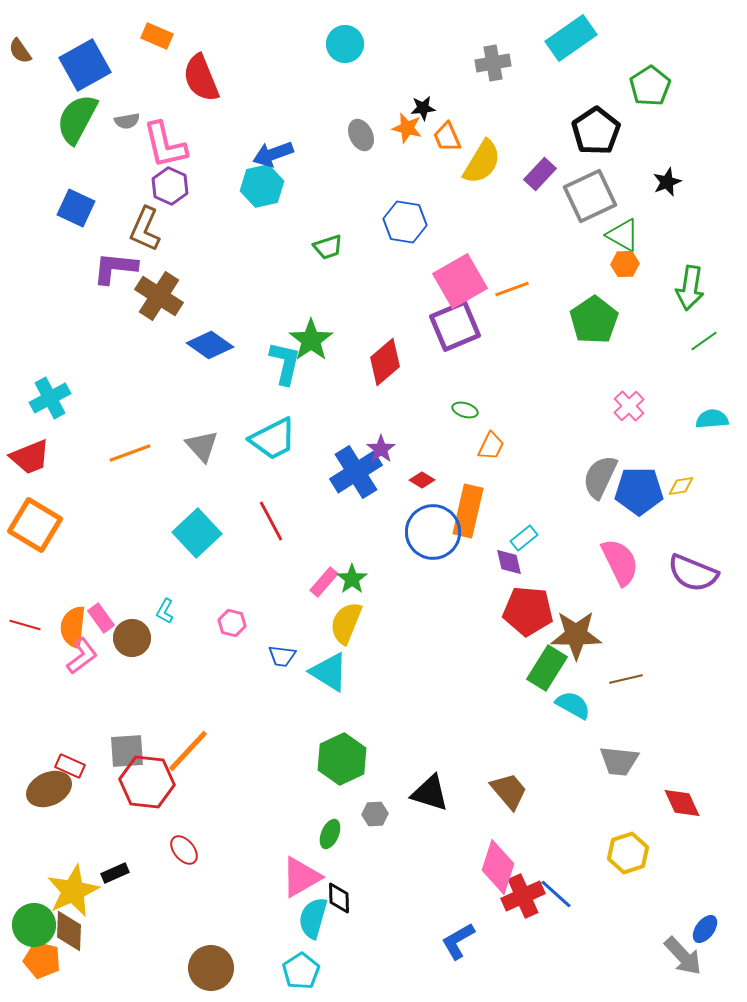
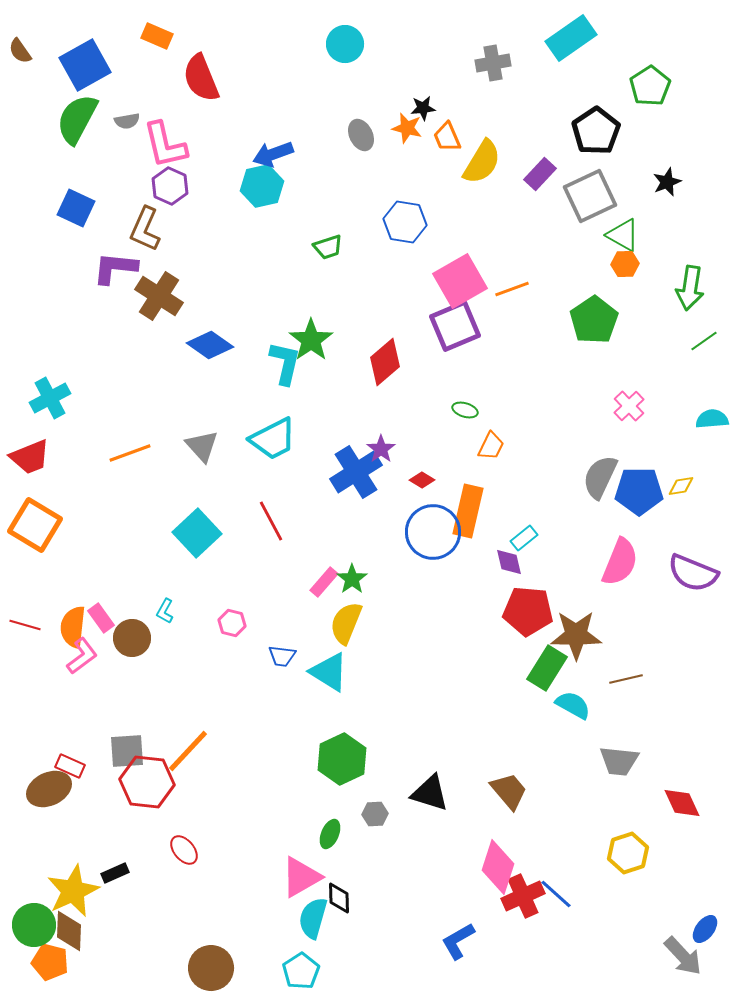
pink semicircle at (620, 562): rotated 48 degrees clockwise
orange pentagon at (42, 960): moved 8 px right, 2 px down
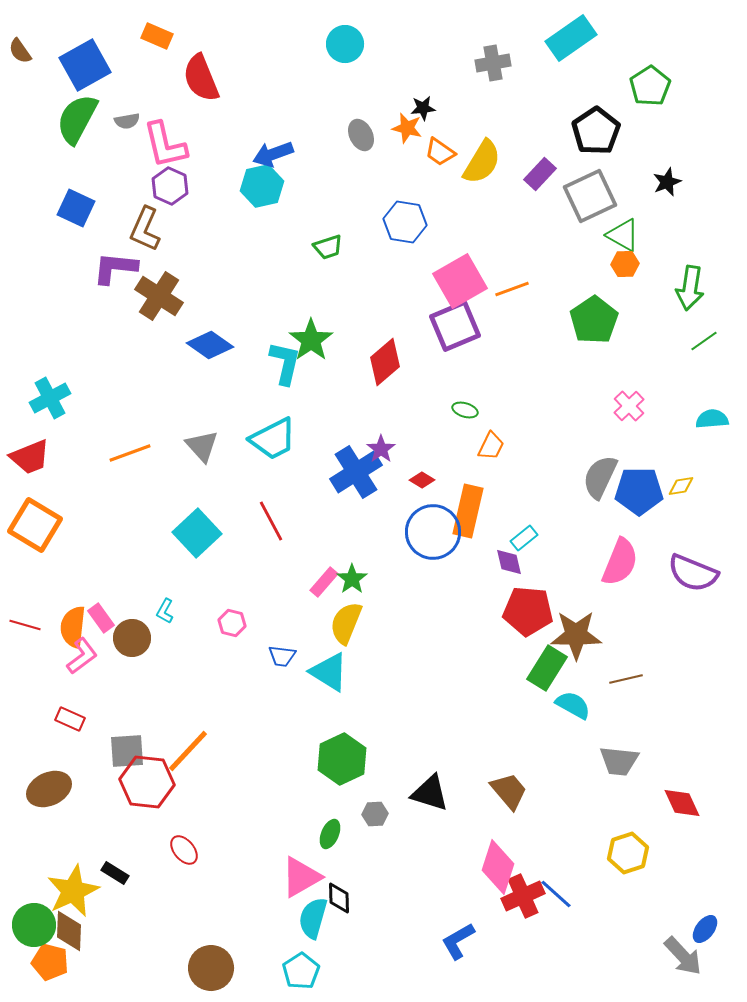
orange trapezoid at (447, 137): moved 7 px left, 15 px down; rotated 32 degrees counterclockwise
red rectangle at (70, 766): moved 47 px up
black rectangle at (115, 873): rotated 56 degrees clockwise
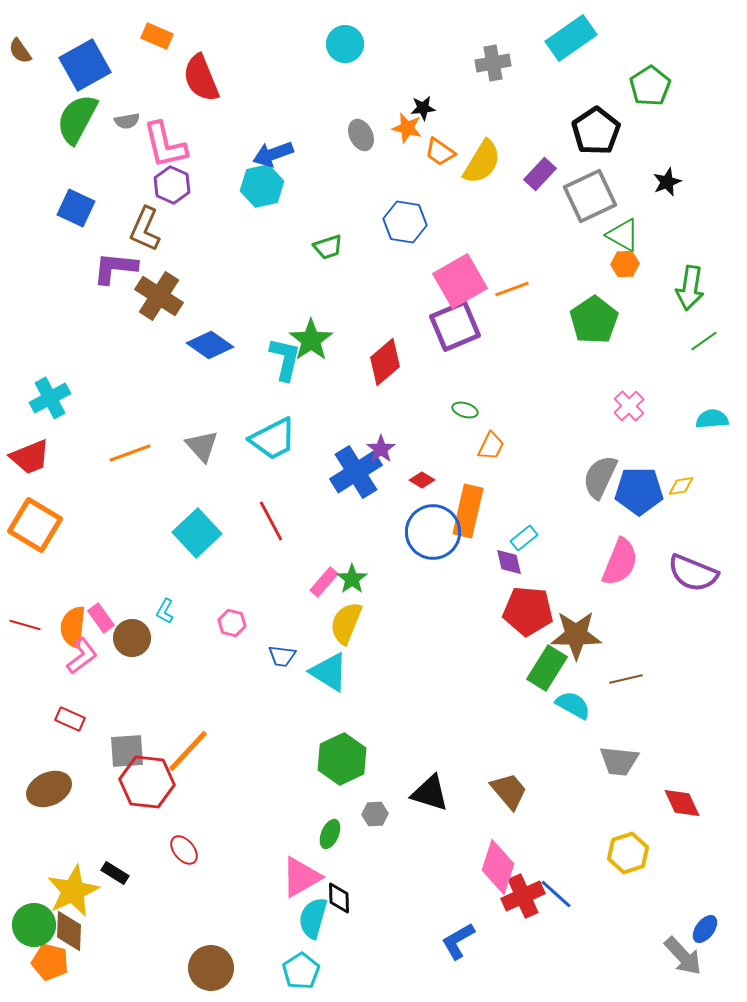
purple hexagon at (170, 186): moved 2 px right, 1 px up
cyan L-shape at (285, 363): moved 4 px up
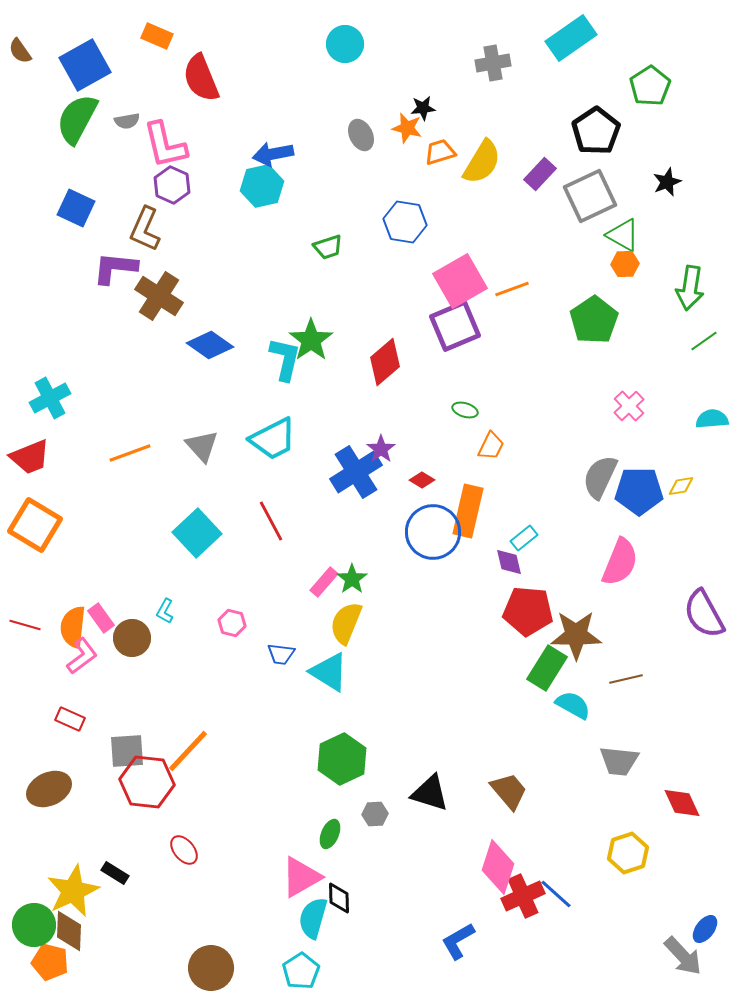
orange trapezoid at (440, 152): rotated 128 degrees clockwise
blue arrow at (273, 154): rotated 9 degrees clockwise
purple semicircle at (693, 573): moved 11 px right, 41 px down; rotated 39 degrees clockwise
blue trapezoid at (282, 656): moved 1 px left, 2 px up
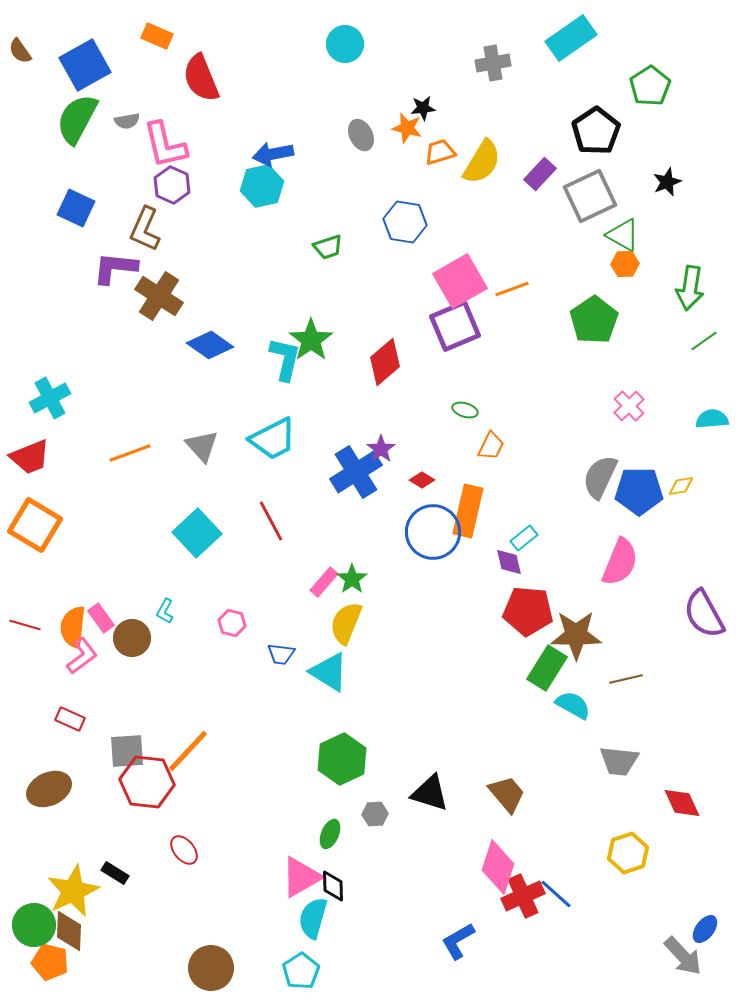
brown trapezoid at (509, 791): moved 2 px left, 3 px down
black diamond at (339, 898): moved 6 px left, 12 px up
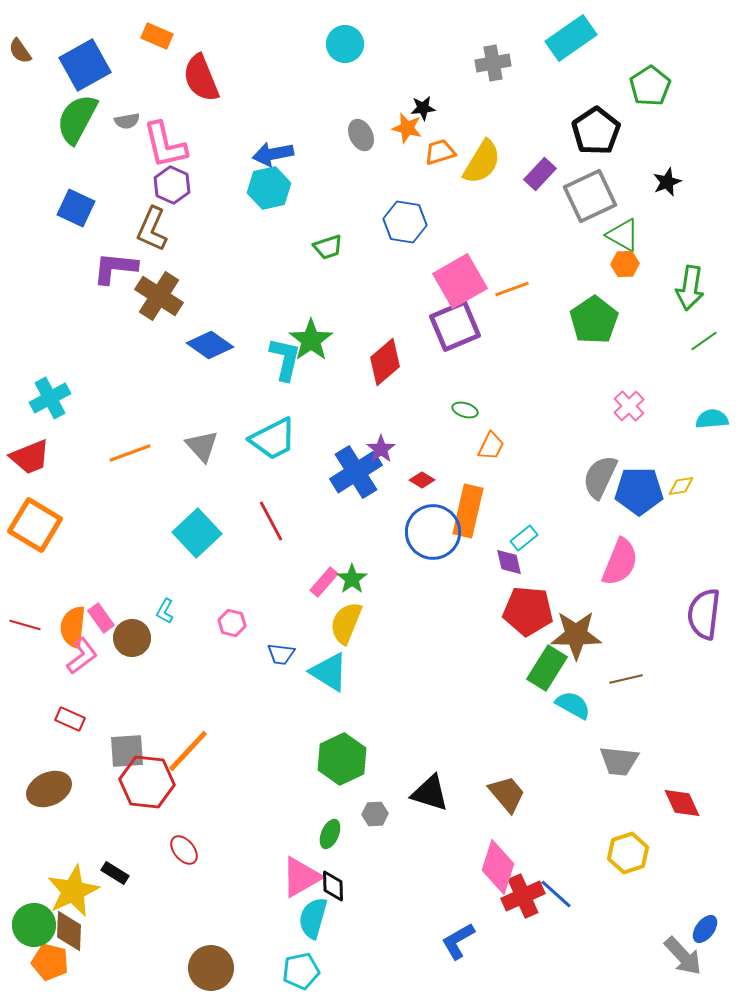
cyan hexagon at (262, 186): moved 7 px right, 2 px down
brown L-shape at (145, 229): moved 7 px right
purple semicircle at (704, 614): rotated 36 degrees clockwise
cyan pentagon at (301, 971): rotated 21 degrees clockwise
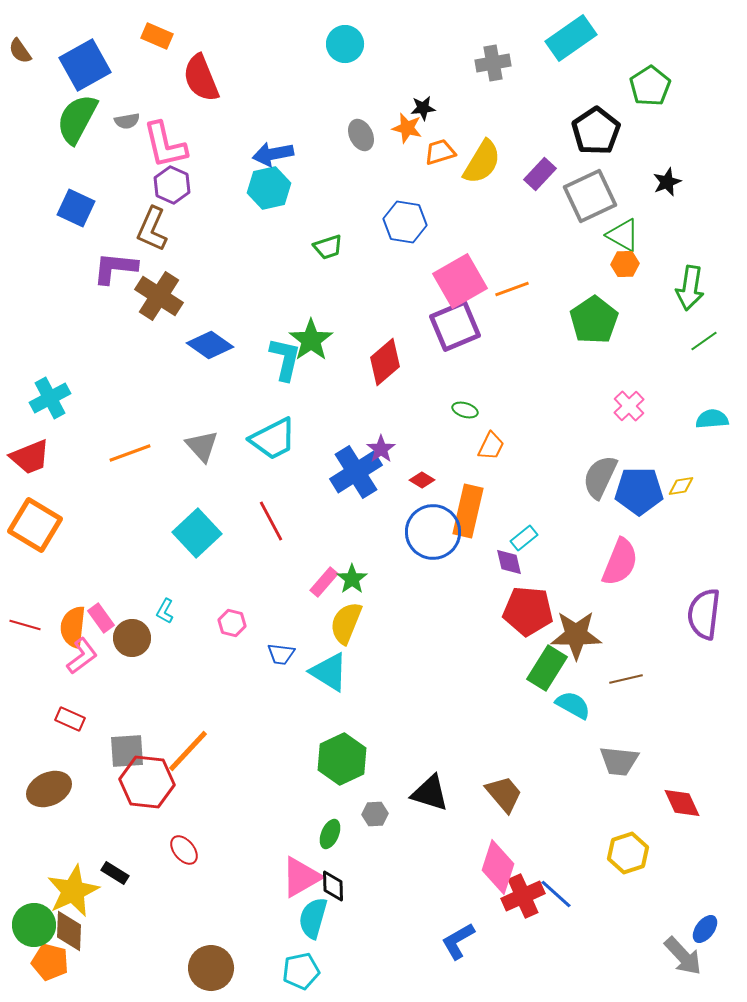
brown trapezoid at (507, 794): moved 3 px left
